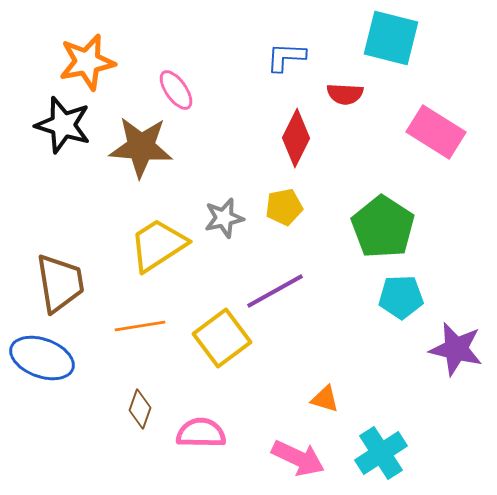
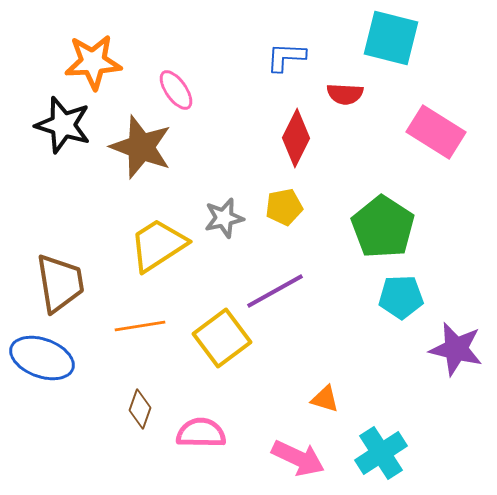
orange star: moved 6 px right; rotated 8 degrees clockwise
brown star: rotated 16 degrees clockwise
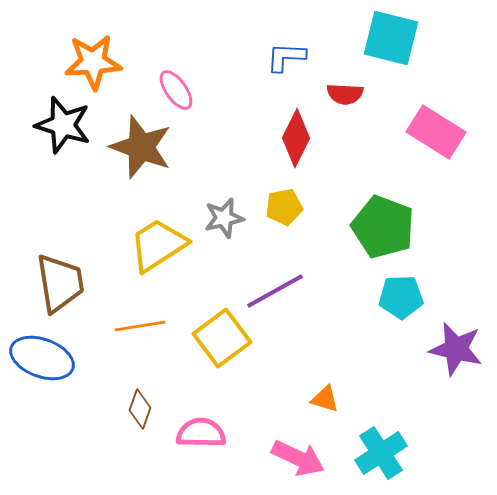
green pentagon: rotated 12 degrees counterclockwise
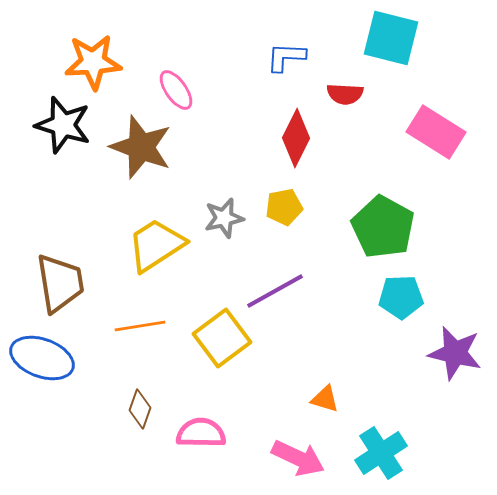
green pentagon: rotated 8 degrees clockwise
yellow trapezoid: moved 2 px left
purple star: moved 1 px left, 4 px down
